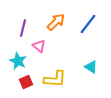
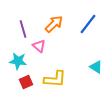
orange arrow: moved 2 px left, 2 px down
purple line: moved 1 px down; rotated 30 degrees counterclockwise
cyan star: rotated 18 degrees counterclockwise
cyan triangle: moved 5 px right
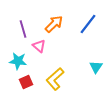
cyan triangle: rotated 32 degrees clockwise
yellow L-shape: rotated 135 degrees clockwise
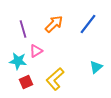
pink triangle: moved 3 px left, 5 px down; rotated 48 degrees clockwise
cyan triangle: rotated 16 degrees clockwise
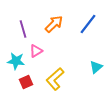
cyan star: moved 2 px left
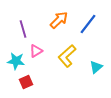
orange arrow: moved 5 px right, 4 px up
yellow L-shape: moved 12 px right, 23 px up
